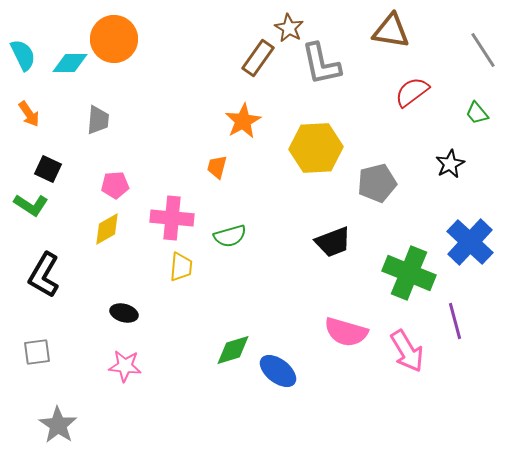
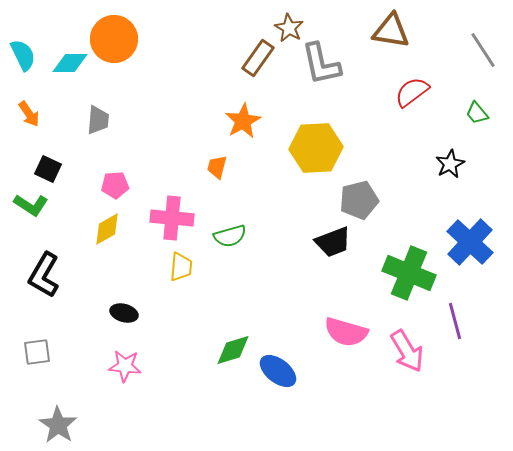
gray pentagon: moved 18 px left, 17 px down
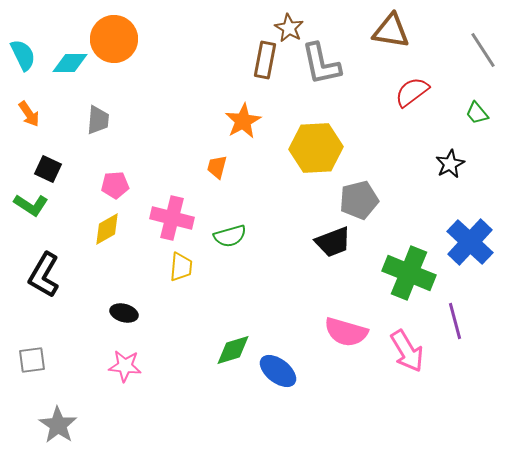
brown rectangle: moved 7 px right, 2 px down; rotated 24 degrees counterclockwise
pink cross: rotated 9 degrees clockwise
gray square: moved 5 px left, 8 px down
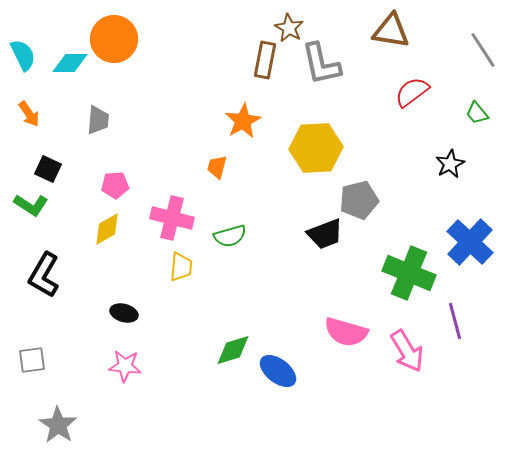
black trapezoid: moved 8 px left, 8 px up
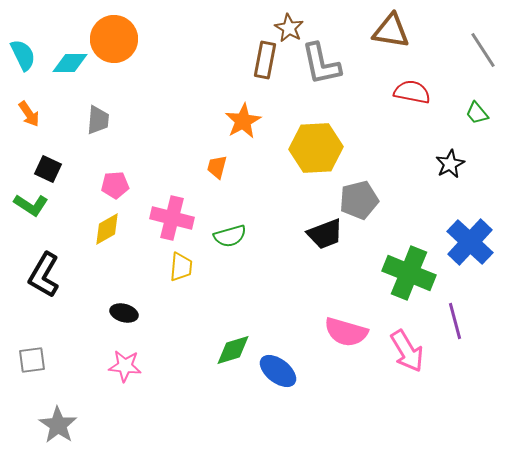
red semicircle: rotated 48 degrees clockwise
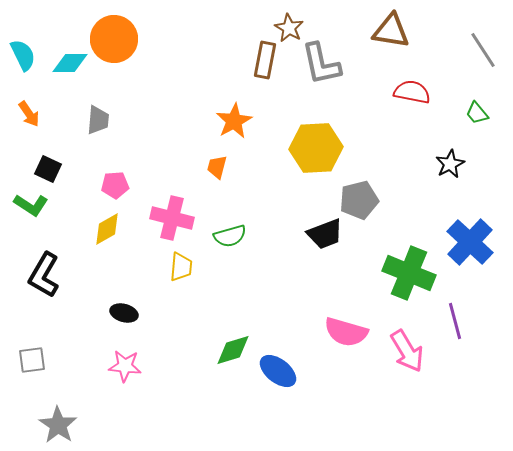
orange star: moved 9 px left
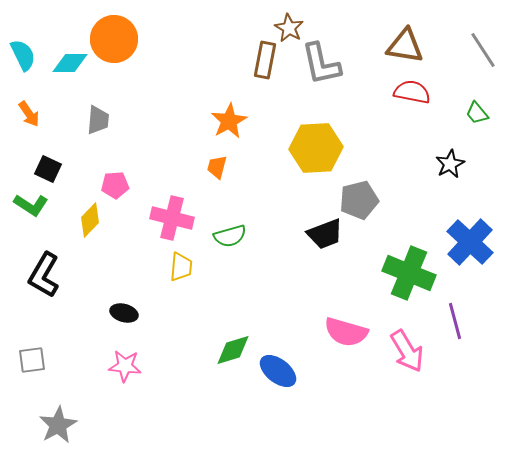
brown triangle: moved 14 px right, 15 px down
orange star: moved 5 px left
yellow diamond: moved 17 px left, 9 px up; rotated 16 degrees counterclockwise
gray star: rotated 9 degrees clockwise
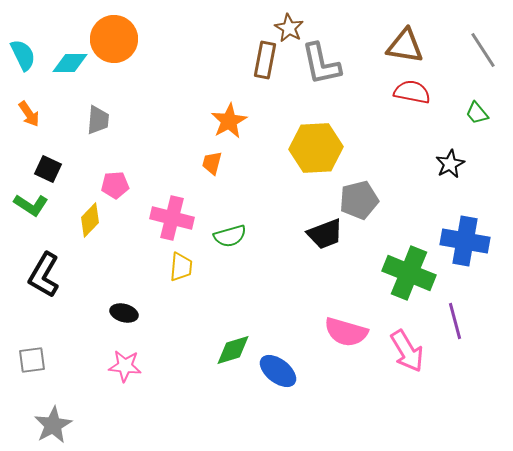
orange trapezoid: moved 5 px left, 4 px up
blue cross: moved 5 px left, 1 px up; rotated 33 degrees counterclockwise
gray star: moved 5 px left
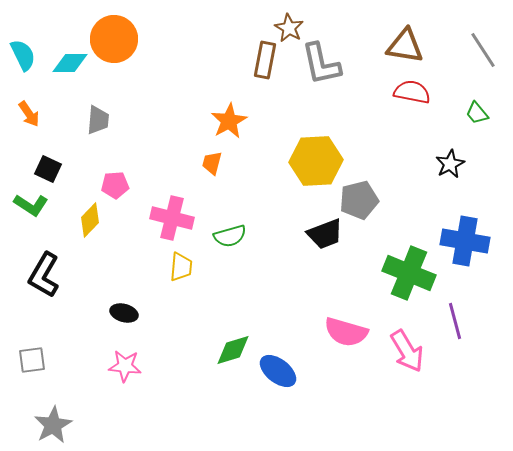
yellow hexagon: moved 13 px down
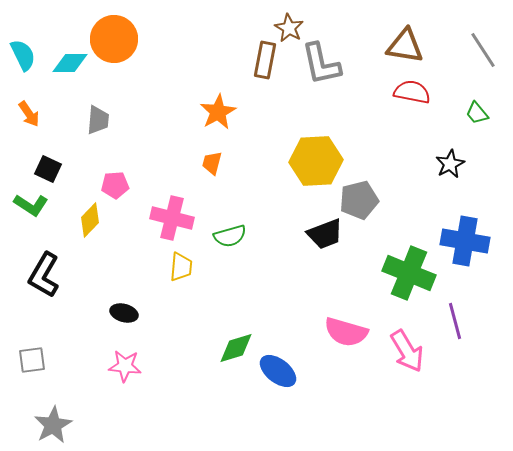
orange star: moved 11 px left, 9 px up
green diamond: moved 3 px right, 2 px up
